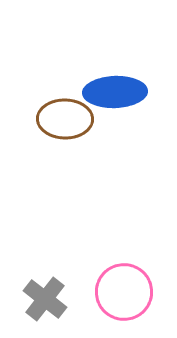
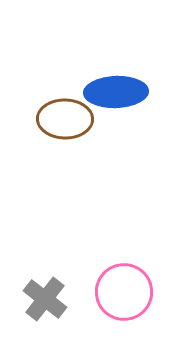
blue ellipse: moved 1 px right
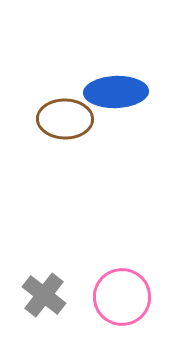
pink circle: moved 2 px left, 5 px down
gray cross: moved 1 px left, 4 px up
